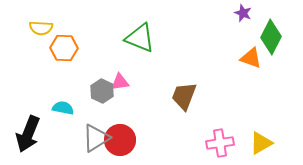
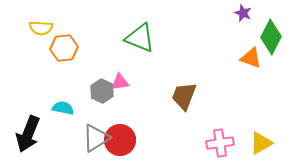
orange hexagon: rotated 8 degrees counterclockwise
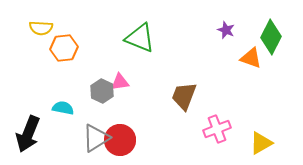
purple star: moved 17 px left, 17 px down
pink cross: moved 3 px left, 14 px up; rotated 12 degrees counterclockwise
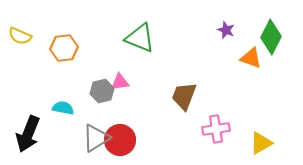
yellow semicircle: moved 21 px left, 8 px down; rotated 20 degrees clockwise
gray hexagon: rotated 20 degrees clockwise
pink cross: moved 1 px left; rotated 12 degrees clockwise
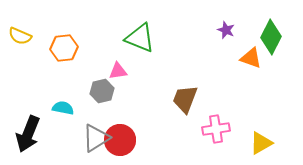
pink triangle: moved 2 px left, 11 px up
brown trapezoid: moved 1 px right, 3 px down
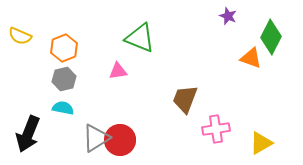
purple star: moved 2 px right, 14 px up
orange hexagon: rotated 16 degrees counterclockwise
gray hexagon: moved 38 px left, 12 px up
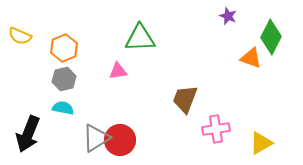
green triangle: rotated 24 degrees counterclockwise
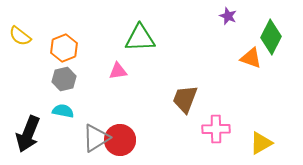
yellow semicircle: rotated 15 degrees clockwise
cyan semicircle: moved 3 px down
pink cross: rotated 8 degrees clockwise
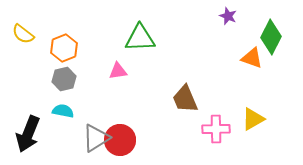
yellow semicircle: moved 3 px right, 2 px up
orange triangle: moved 1 px right
brown trapezoid: rotated 44 degrees counterclockwise
yellow triangle: moved 8 px left, 24 px up
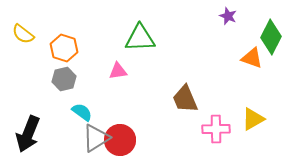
orange hexagon: rotated 20 degrees counterclockwise
cyan semicircle: moved 19 px right, 1 px down; rotated 25 degrees clockwise
